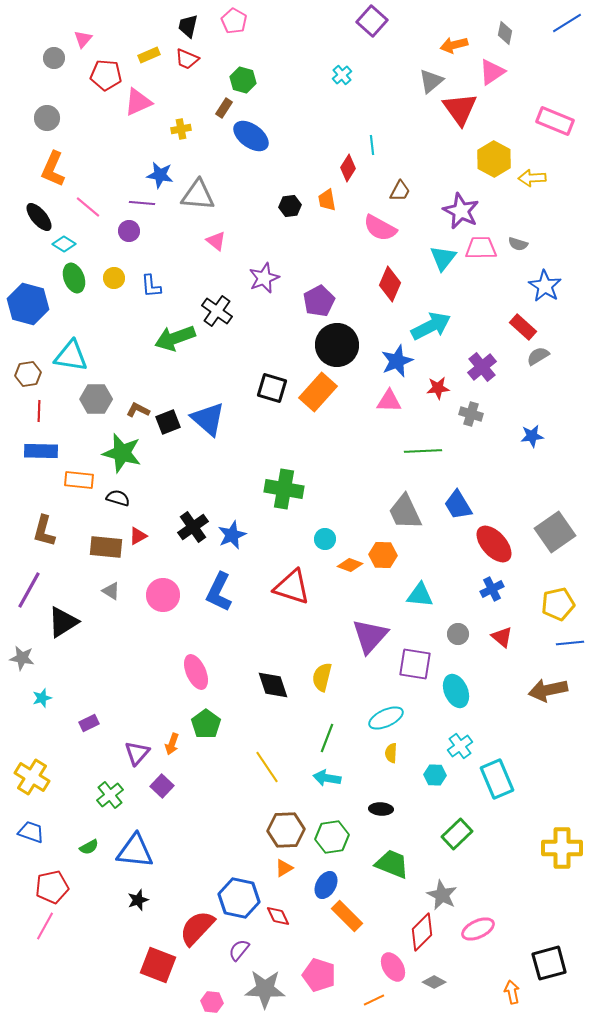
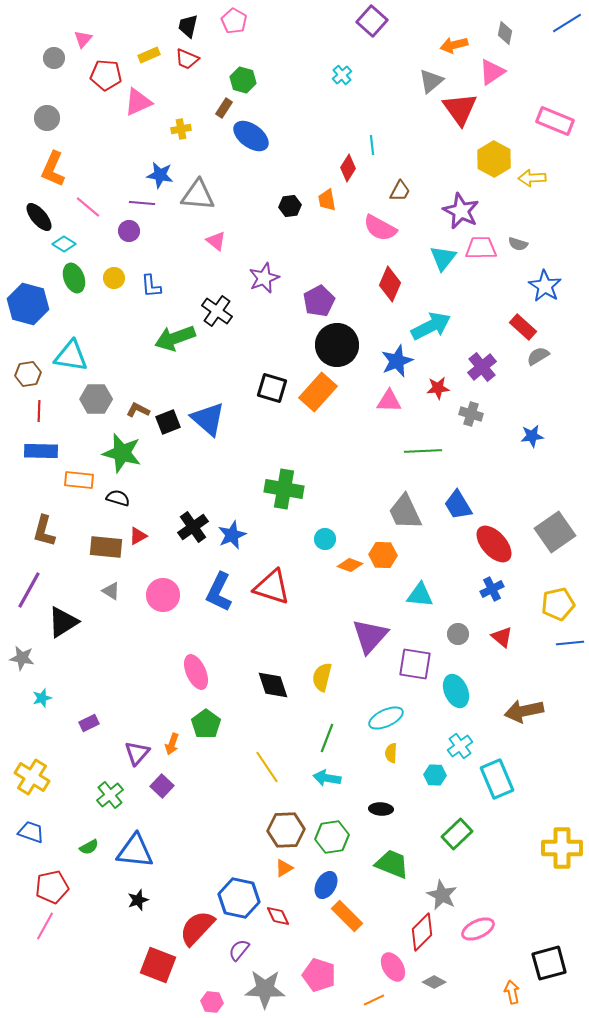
red triangle at (292, 587): moved 20 px left
brown arrow at (548, 690): moved 24 px left, 21 px down
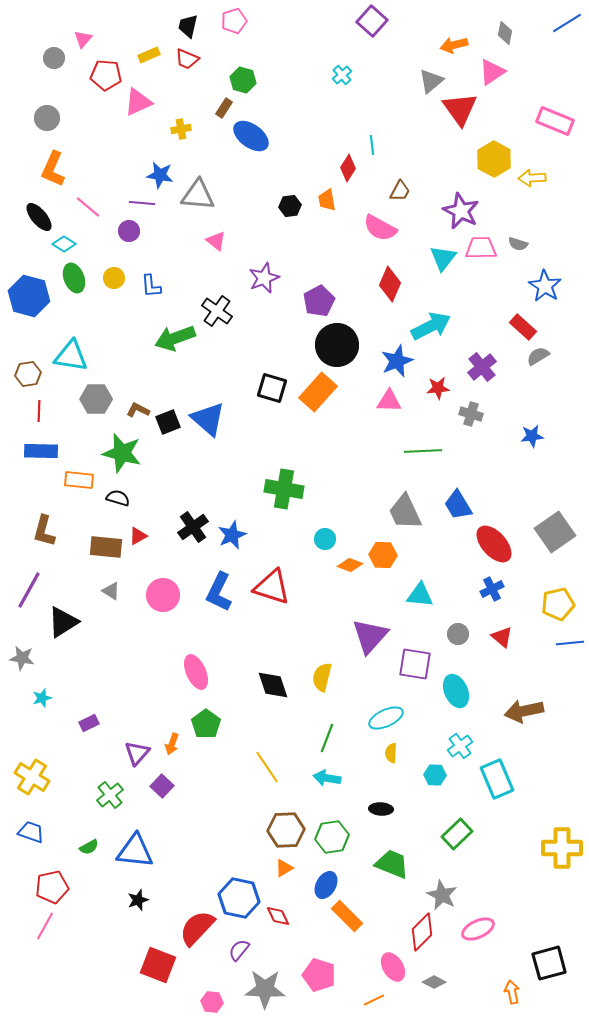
pink pentagon at (234, 21): rotated 25 degrees clockwise
blue hexagon at (28, 304): moved 1 px right, 8 px up
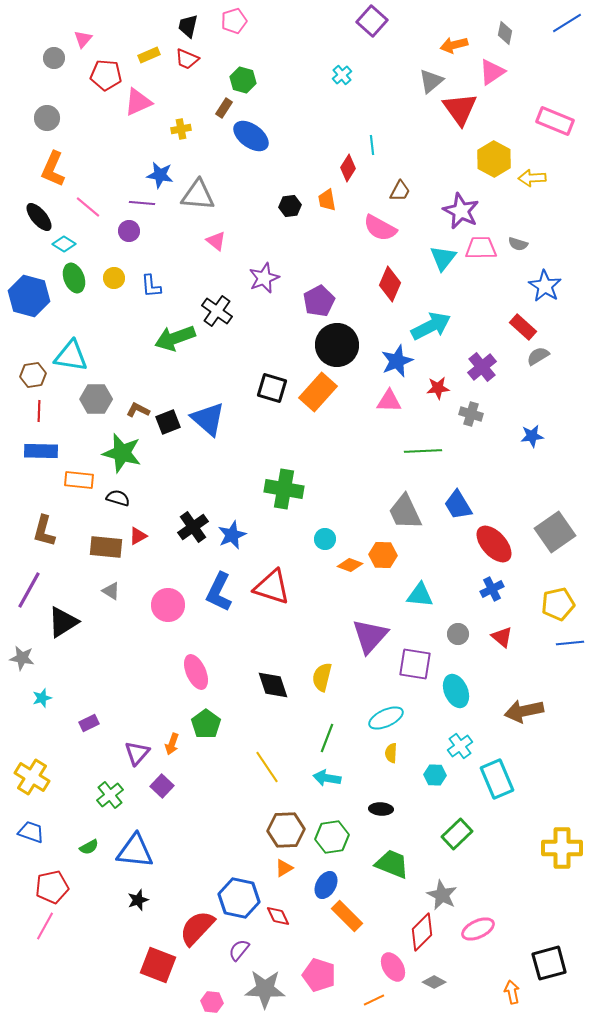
brown hexagon at (28, 374): moved 5 px right, 1 px down
pink circle at (163, 595): moved 5 px right, 10 px down
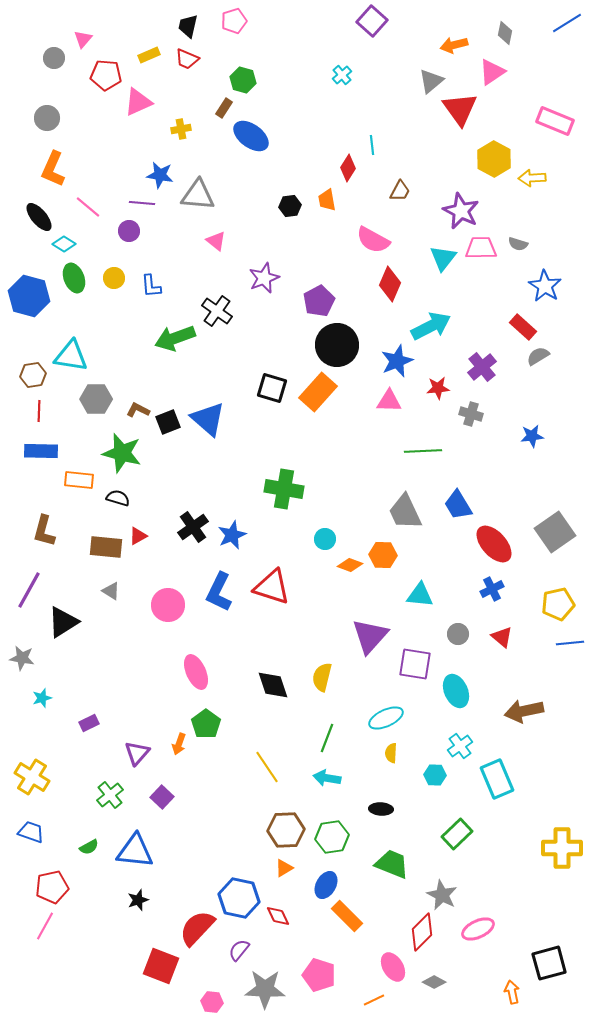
pink semicircle at (380, 228): moved 7 px left, 12 px down
orange arrow at (172, 744): moved 7 px right
purple square at (162, 786): moved 11 px down
red square at (158, 965): moved 3 px right, 1 px down
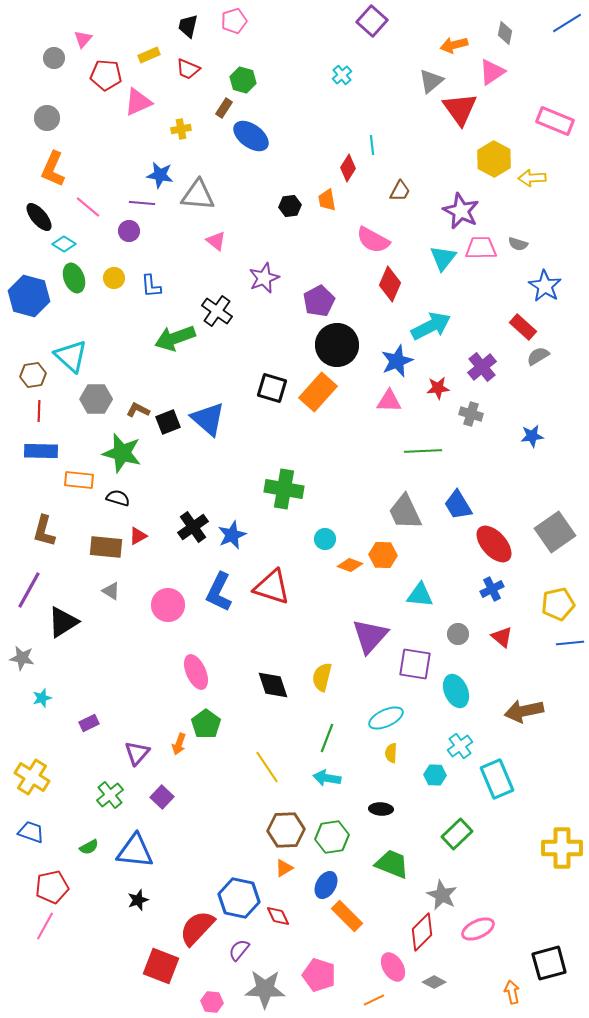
red trapezoid at (187, 59): moved 1 px right, 10 px down
cyan triangle at (71, 356): rotated 33 degrees clockwise
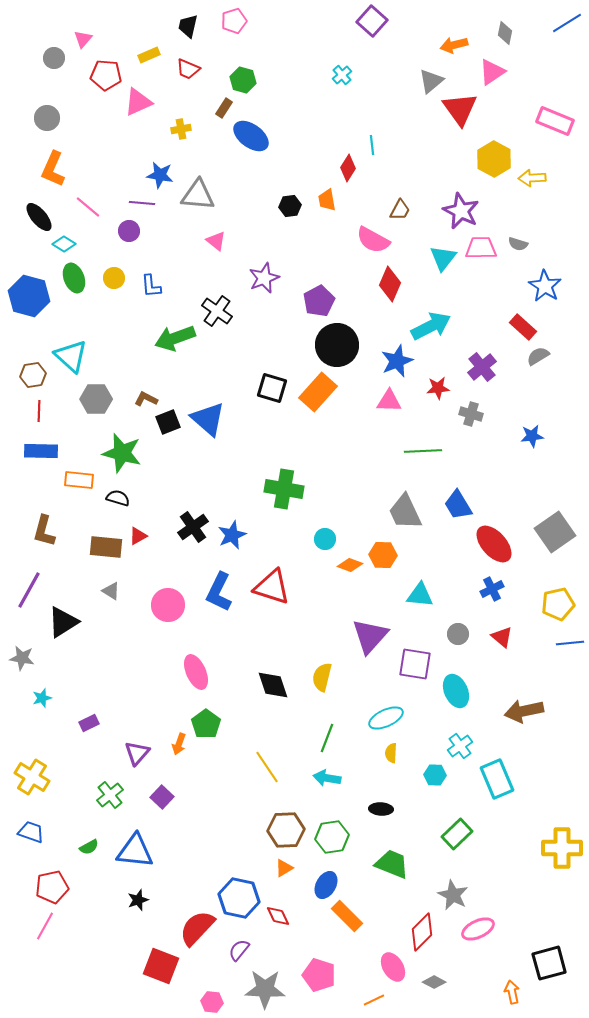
brown trapezoid at (400, 191): moved 19 px down
brown L-shape at (138, 410): moved 8 px right, 11 px up
gray star at (442, 895): moved 11 px right
